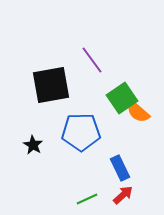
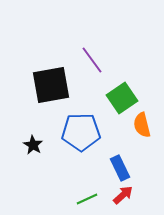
orange semicircle: moved 4 px right, 13 px down; rotated 35 degrees clockwise
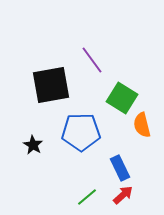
green square: rotated 24 degrees counterclockwise
green line: moved 2 px up; rotated 15 degrees counterclockwise
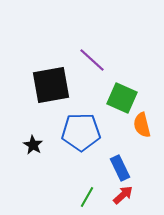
purple line: rotated 12 degrees counterclockwise
green square: rotated 8 degrees counterclockwise
green line: rotated 20 degrees counterclockwise
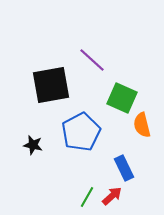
blue pentagon: rotated 27 degrees counterclockwise
black star: rotated 18 degrees counterclockwise
blue rectangle: moved 4 px right
red arrow: moved 11 px left, 1 px down
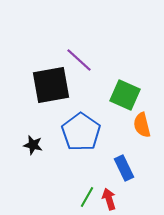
purple line: moved 13 px left
green square: moved 3 px right, 3 px up
blue pentagon: rotated 9 degrees counterclockwise
red arrow: moved 3 px left, 3 px down; rotated 65 degrees counterclockwise
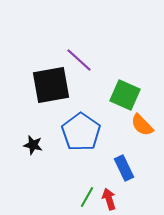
orange semicircle: rotated 30 degrees counterclockwise
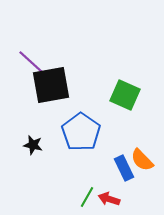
purple line: moved 48 px left, 2 px down
orange semicircle: moved 35 px down
red arrow: rotated 55 degrees counterclockwise
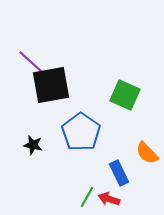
orange semicircle: moved 5 px right, 7 px up
blue rectangle: moved 5 px left, 5 px down
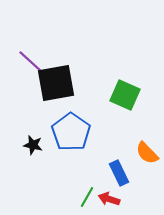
black square: moved 5 px right, 2 px up
blue pentagon: moved 10 px left
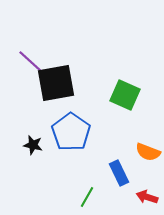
orange semicircle: moved 1 px right, 1 px up; rotated 25 degrees counterclockwise
red arrow: moved 38 px right, 2 px up
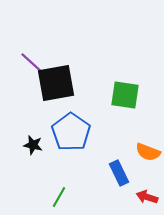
purple line: moved 2 px right, 2 px down
green square: rotated 16 degrees counterclockwise
green line: moved 28 px left
